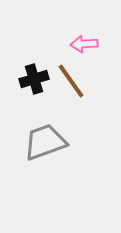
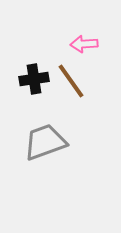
black cross: rotated 8 degrees clockwise
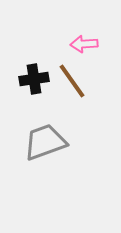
brown line: moved 1 px right
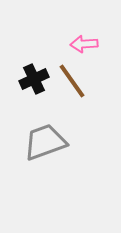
black cross: rotated 16 degrees counterclockwise
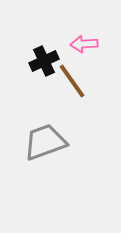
black cross: moved 10 px right, 18 px up
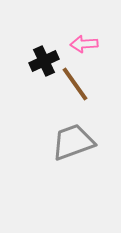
brown line: moved 3 px right, 3 px down
gray trapezoid: moved 28 px right
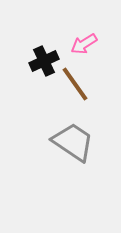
pink arrow: rotated 28 degrees counterclockwise
gray trapezoid: rotated 54 degrees clockwise
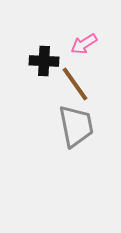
black cross: rotated 28 degrees clockwise
gray trapezoid: moved 3 px right, 16 px up; rotated 45 degrees clockwise
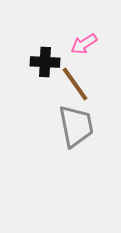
black cross: moved 1 px right, 1 px down
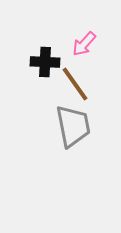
pink arrow: rotated 16 degrees counterclockwise
gray trapezoid: moved 3 px left
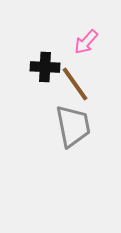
pink arrow: moved 2 px right, 2 px up
black cross: moved 5 px down
